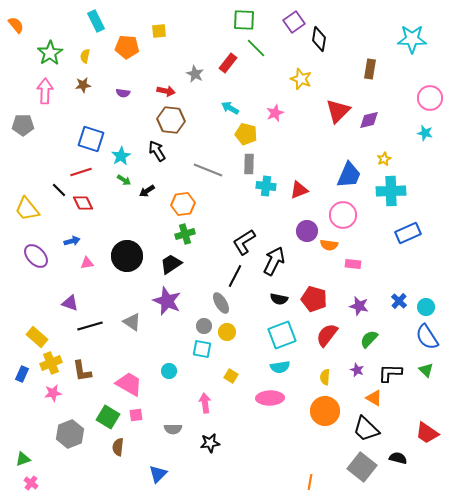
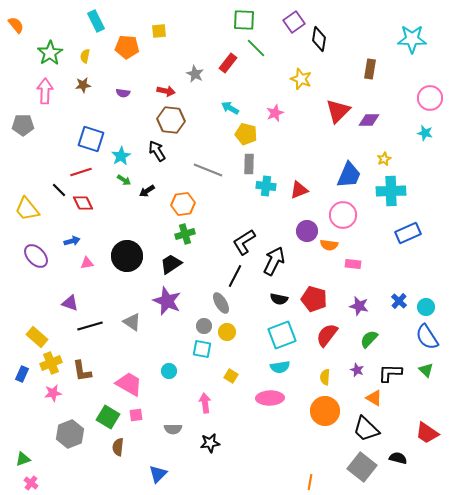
purple diamond at (369, 120): rotated 15 degrees clockwise
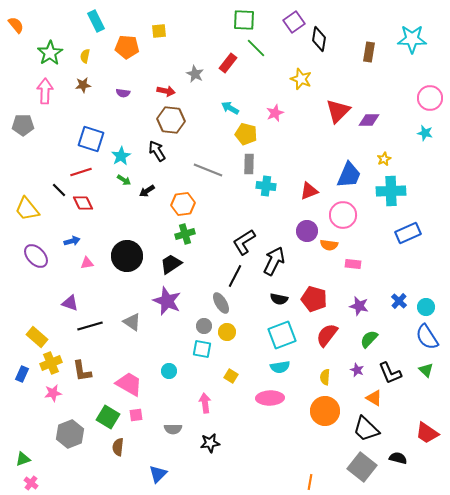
brown rectangle at (370, 69): moved 1 px left, 17 px up
red triangle at (299, 190): moved 10 px right, 1 px down
black L-shape at (390, 373): rotated 115 degrees counterclockwise
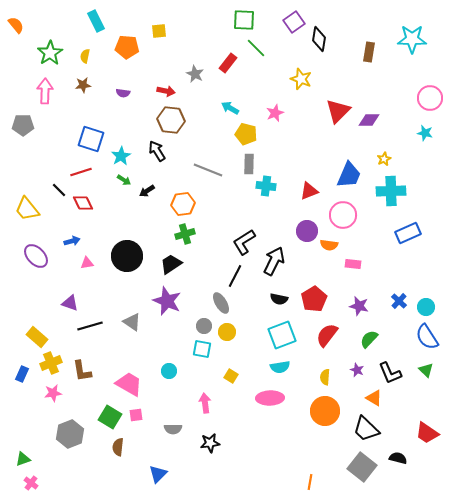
red pentagon at (314, 299): rotated 25 degrees clockwise
green square at (108, 417): moved 2 px right
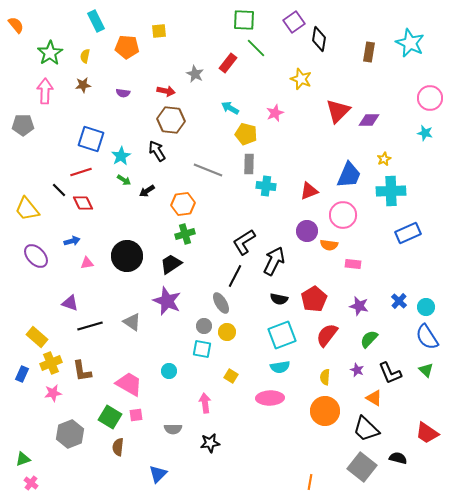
cyan star at (412, 39): moved 2 px left, 4 px down; rotated 24 degrees clockwise
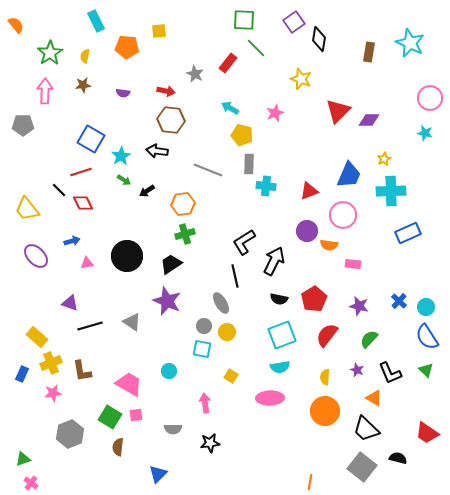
yellow pentagon at (246, 134): moved 4 px left, 1 px down
blue square at (91, 139): rotated 12 degrees clockwise
black arrow at (157, 151): rotated 50 degrees counterclockwise
black line at (235, 276): rotated 40 degrees counterclockwise
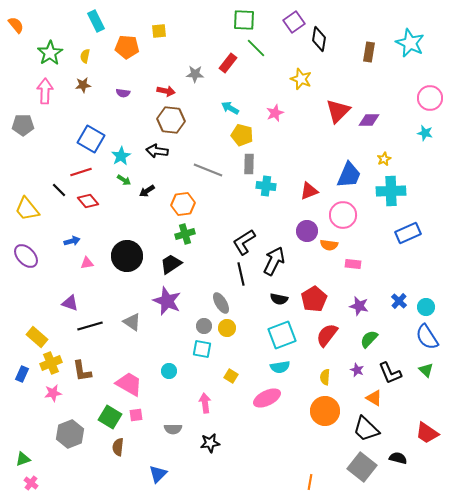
gray star at (195, 74): rotated 24 degrees counterclockwise
red diamond at (83, 203): moved 5 px right, 2 px up; rotated 15 degrees counterclockwise
purple ellipse at (36, 256): moved 10 px left
black line at (235, 276): moved 6 px right, 2 px up
yellow circle at (227, 332): moved 4 px up
pink ellipse at (270, 398): moved 3 px left; rotated 24 degrees counterclockwise
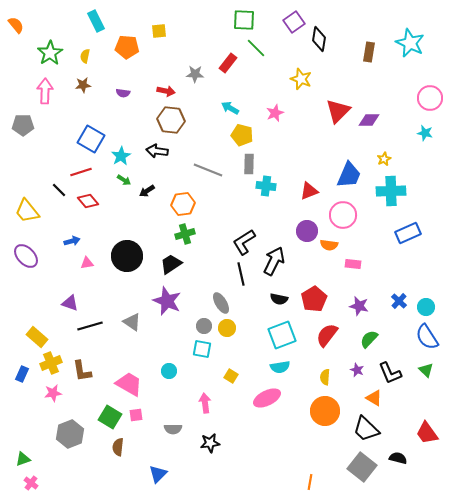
yellow trapezoid at (27, 209): moved 2 px down
red trapezoid at (427, 433): rotated 20 degrees clockwise
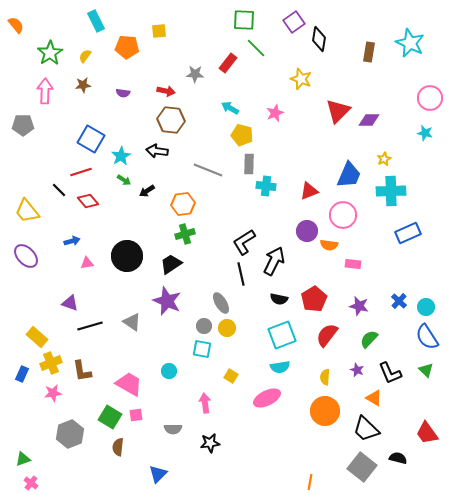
yellow semicircle at (85, 56): rotated 24 degrees clockwise
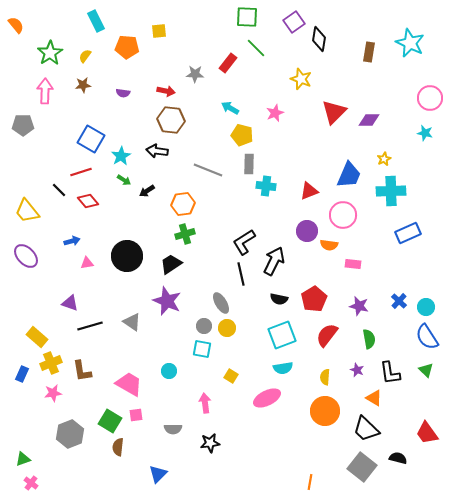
green square at (244, 20): moved 3 px right, 3 px up
red triangle at (338, 111): moved 4 px left, 1 px down
green semicircle at (369, 339): rotated 126 degrees clockwise
cyan semicircle at (280, 367): moved 3 px right, 1 px down
black L-shape at (390, 373): rotated 15 degrees clockwise
green square at (110, 417): moved 4 px down
